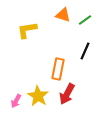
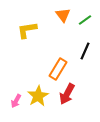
orange triangle: rotated 35 degrees clockwise
orange rectangle: rotated 20 degrees clockwise
yellow star: rotated 10 degrees clockwise
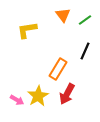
pink arrow: moved 1 px right, 1 px up; rotated 88 degrees counterclockwise
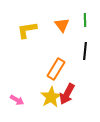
orange triangle: moved 1 px left, 10 px down
green line: rotated 56 degrees counterclockwise
black line: rotated 18 degrees counterclockwise
orange rectangle: moved 2 px left
yellow star: moved 13 px right, 1 px down
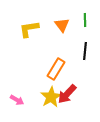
yellow L-shape: moved 2 px right, 1 px up
red arrow: rotated 15 degrees clockwise
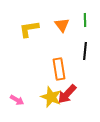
orange rectangle: moved 3 px right; rotated 40 degrees counterclockwise
yellow star: rotated 20 degrees counterclockwise
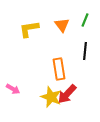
green line: rotated 24 degrees clockwise
pink arrow: moved 4 px left, 11 px up
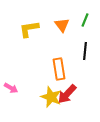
pink arrow: moved 2 px left, 1 px up
